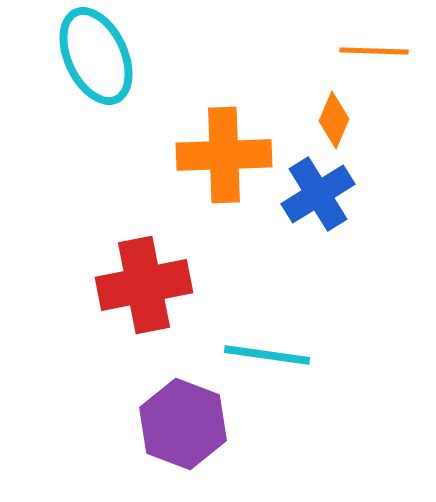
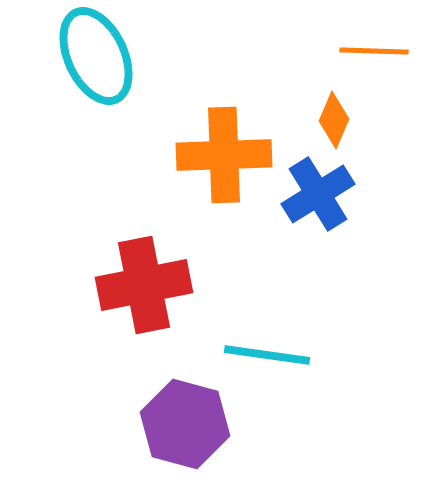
purple hexagon: moved 2 px right; rotated 6 degrees counterclockwise
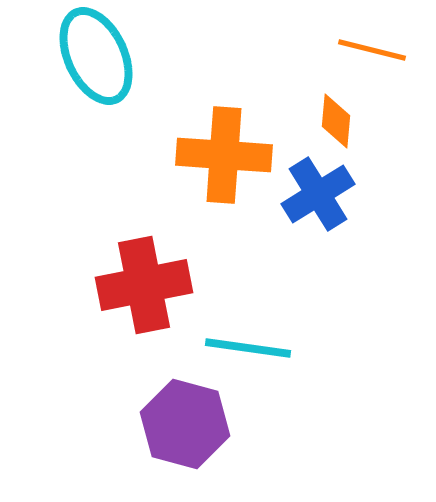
orange line: moved 2 px left, 1 px up; rotated 12 degrees clockwise
orange diamond: moved 2 px right, 1 px down; rotated 18 degrees counterclockwise
orange cross: rotated 6 degrees clockwise
cyan line: moved 19 px left, 7 px up
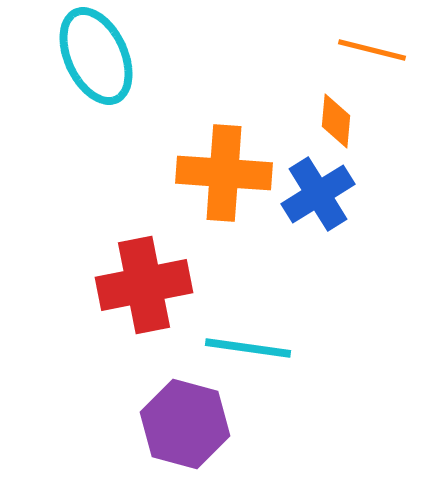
orange cross: moved 18 px down
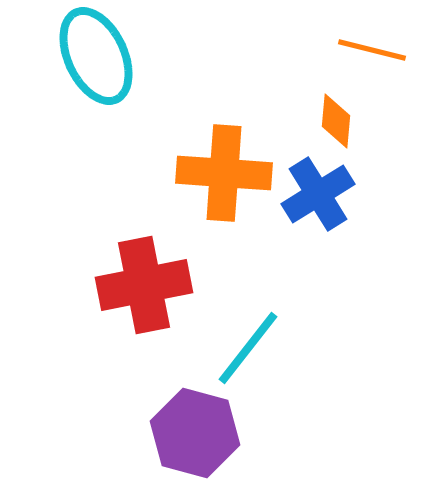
cyan line: rotated 60 degrees counterclockwise
purple hexagon: moved 10 px right, 9 px down
